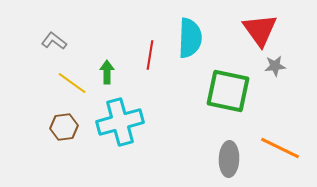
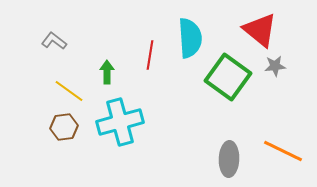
red triangle: rotated 15 degrees counterclockwise
cyan semicircle: rotated 6 degrees counterclockwise
yellow line: moved 3 px left, 8 px down
green square: moved 14 px up; rotated 24 degrees clockwise
orange line: moved 3 px right, 3 px down
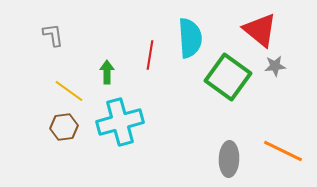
gray L-shape: moved 1 px left, 6 px up; rotated 45 degrees clockwise
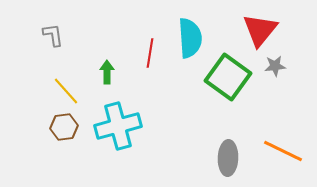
red triangle: rotated 30 degrees clockwise
red line: moved 2 px up
yellow line: moved 3 px left; rotated 12 degrees clockwise
cyan cross: moved 2 px left, 4 px down
gray ellipse: moved 1 px left, 1 px up
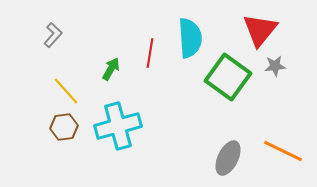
gray L-shape: rotated 50 degrees clockwise
green arrow: moved 4 px right, 3 px up; rotated 30 degrees clockwise
gray ellipse: rotated 24 degrees clockwise
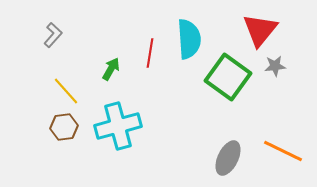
cyan semicircle: moved 1 px left, 1 px down
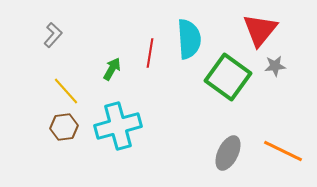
green arrow: moved 1 px right
gray ellipse: moved 5 px up
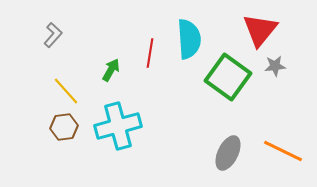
green arrow: moved 1 px left, 1 px down
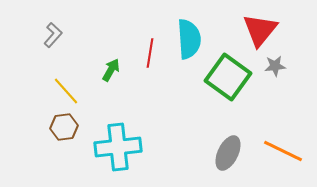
cyan cross: moved 21 px down; rotated 9 degrees clockwise
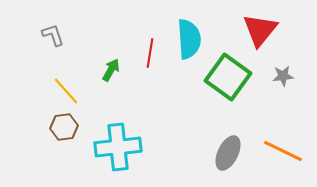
gray L-shape: rotated 60 degrees counterclockwise
gray star: moved 8 px right, 10 px down
